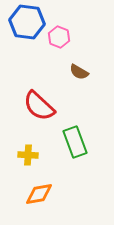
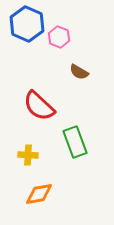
blue hexagon: moved 2 px down; rotated 16 degrees clockwise
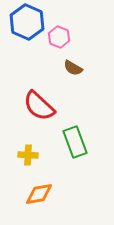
blue hexagon: moved 2 px up
brown semicircle: moved 6 px left, 4 px up
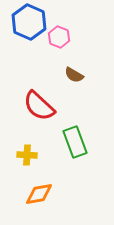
blue hexagon: moved 2 px right
brown semicircle: moved 1 px right, 7 px down
yellow cross: moved 1 px left
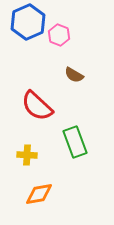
blue hexagon: moved 1 px left; rotated 12 degrees clockwise
pink hexagon: moved 2 px up
red semicircle: moved 2 px left
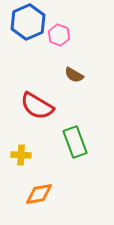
red semicircle: rotated 12 degrees counterclockwise
yellow cross: moved 6 px left
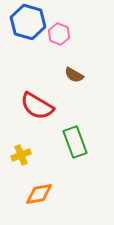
blue hexagon: rotated 20 degrees counterclockwise
pink hexagon: moved 1 px up
yellow cross: rotated 24 degrees counterclockwise
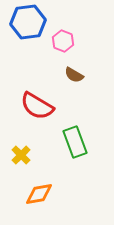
blue hexagon: rotated 24 degrees counterclockwise
pink hexagon: moved 4 px right, 7 px down
yellow cross: rotated 24 degrees counterclockwise
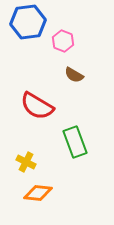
yellow cross: moved 5 px right, 7 px down; rotated 18 degrees counterclockwise
orange diamond: moved 1 px left, 1 px up; rotated 16 degrees clockwise
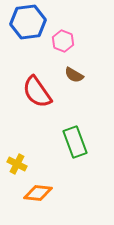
red semicircle: moved 14 px up; rotated 24 degrees clockwise
yellow cross: moved 9 px left, 2 px down
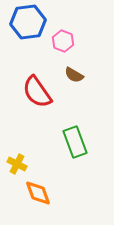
orange diamond: rotated 64 degrees clockwise
